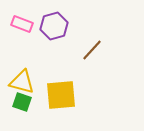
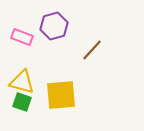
pink rectangle: moved 13 px down
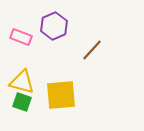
purple hexagon: rotated 8 degrees counterclockwise
pink rectangle: moved 1 px left
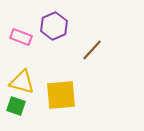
green square: moved 6 px left, 4 px down
